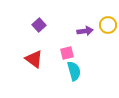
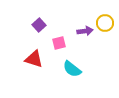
yellow circle: moved 3 px left, 2 px up
pink square: moved 8 px left, 10 px up
red triangle: rotated 18 degrees counterclockwise
cyan semicircle: moved 2 px left, 2 px up; rotated 144 degrees clockwise
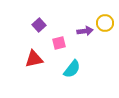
red triangle: rotated 30 degrees counterclockwise
cyan semicircle: rotated 90 degrees counterclockwise
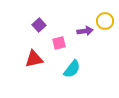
yellow circle: moved 2 px up
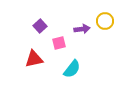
purple square: moved 1 px right, 1 px down
purple arrow: moved 3 px left, 2 px up
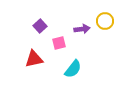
cyan semicircle: moved 1 px right
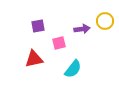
purple square: moved 2 px left; rotated 32 degrees clockwise
